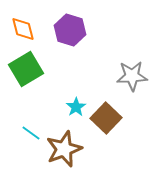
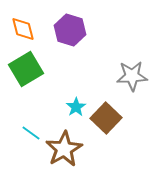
brown star: rotated 9 degrees counterclockwise
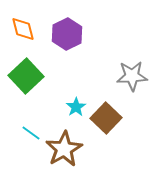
purple hexagon: moved 3 px left, 4 px down; rotated 16 degrees clockwise
green square: moved 7 px down; rotated 12 degrees counterclockwise
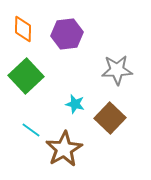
orange diamond: rotated 16 degrees clockwise
purple hexagon: rotated 20 degrees clockwise
gray star: moved 15 px left, 6 px up
cyan star: moved 1 px left, 3 px up; rotated 24 degrees counterclockwise
brown square: moved 4 px right
cyan line: moved 3 px up
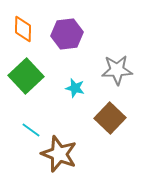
cyan star: moved 16 px up
brown star: moved 5 px left, 5 px down; rotated 21 degrees counterclockwise
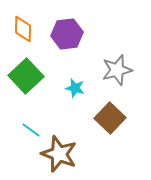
gray star: rotated 12 degrees counterclockwise
